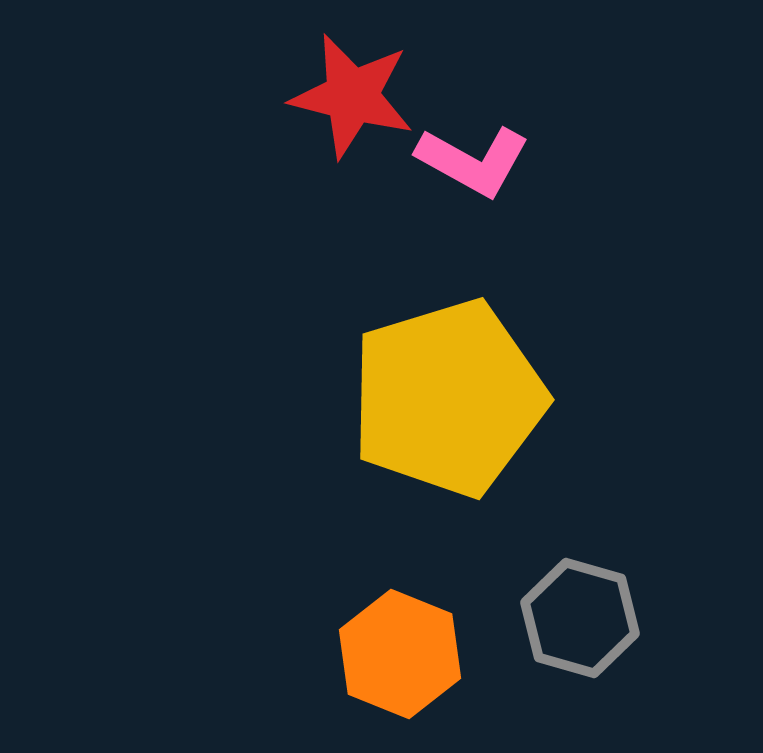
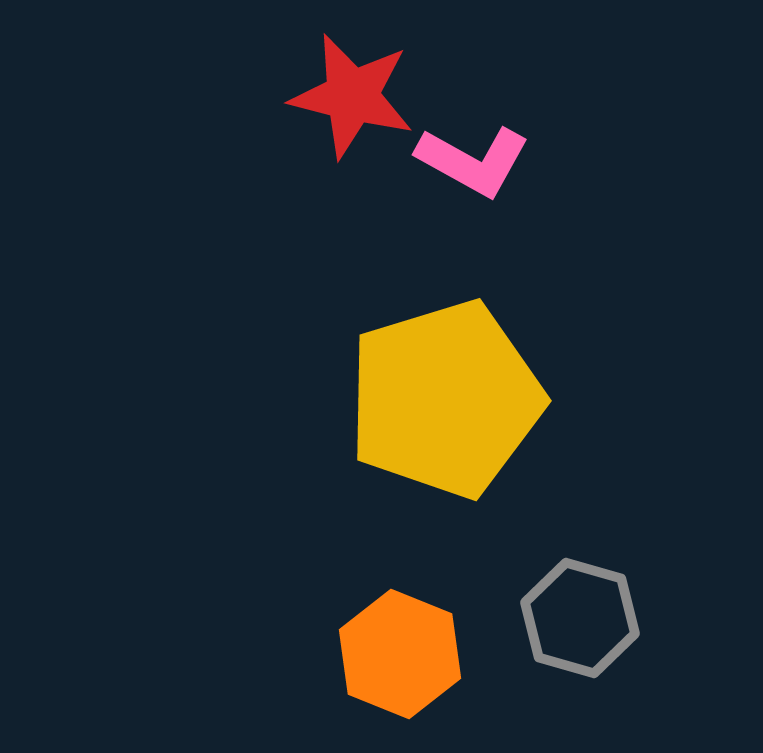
yellow pentagon: moved 3 px left, 1 px down
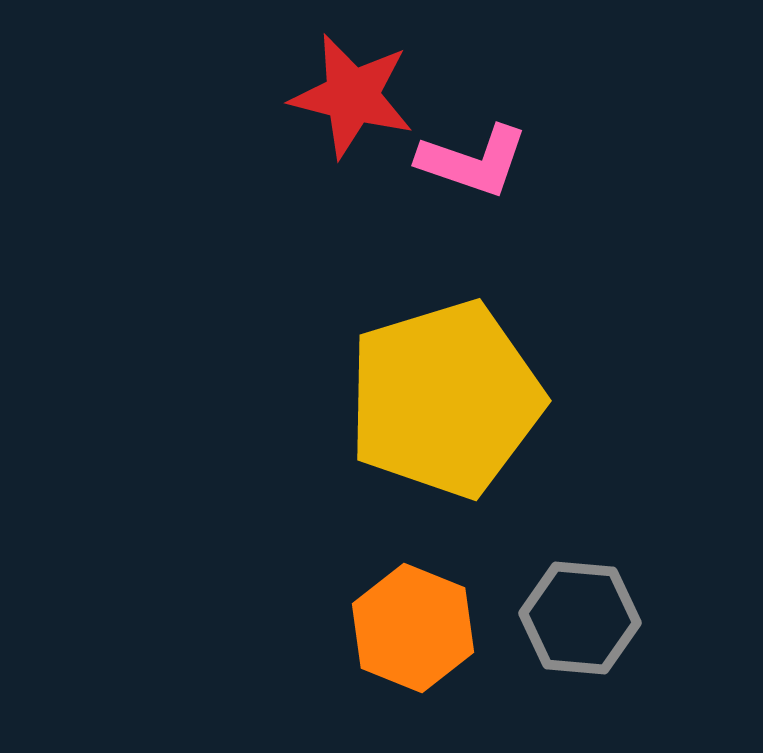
pink L-shape: rotated 10 degrees counterclockwise
gray hexagon: rotated 11 degrees counterclockwise
orange hexagon: moved 13 px right, 26 px up
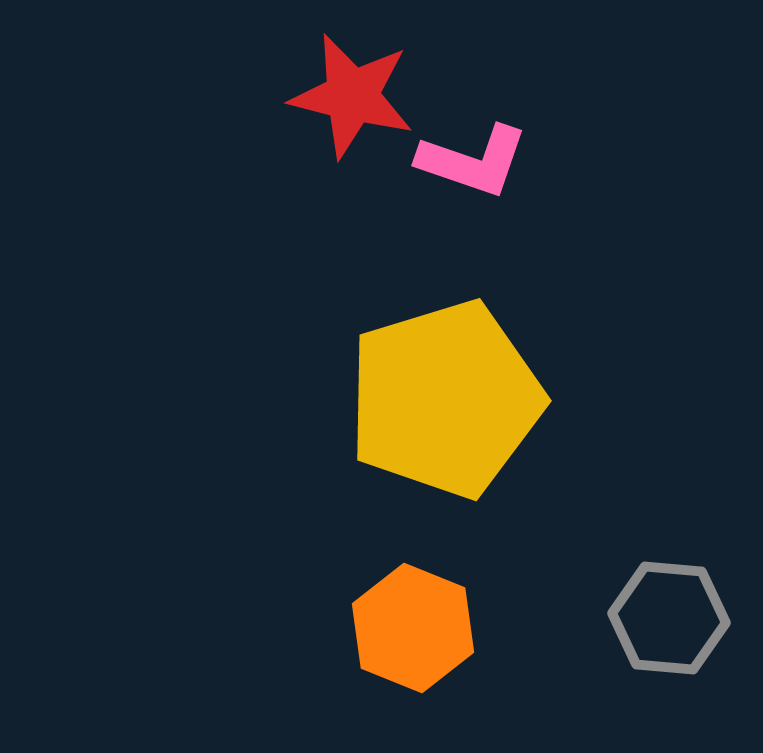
gray hexagon: moved 89 px right
